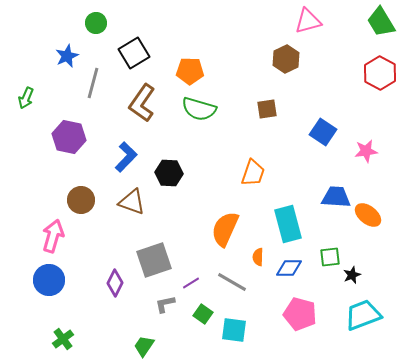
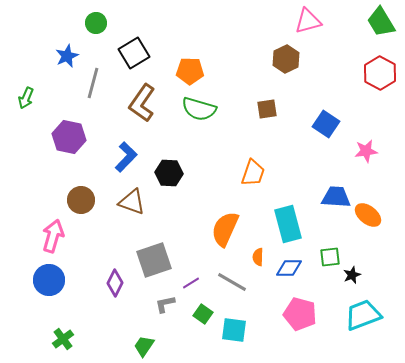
blue square at (323, 132): moved 3 px right, 8 px up
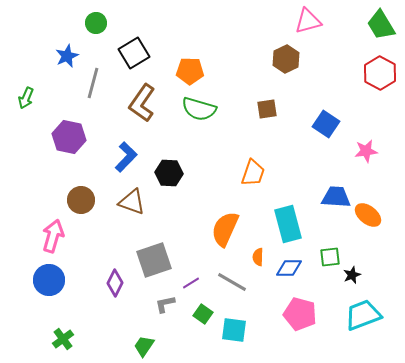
green trapezoid at (381, 22): moved 3 px down
